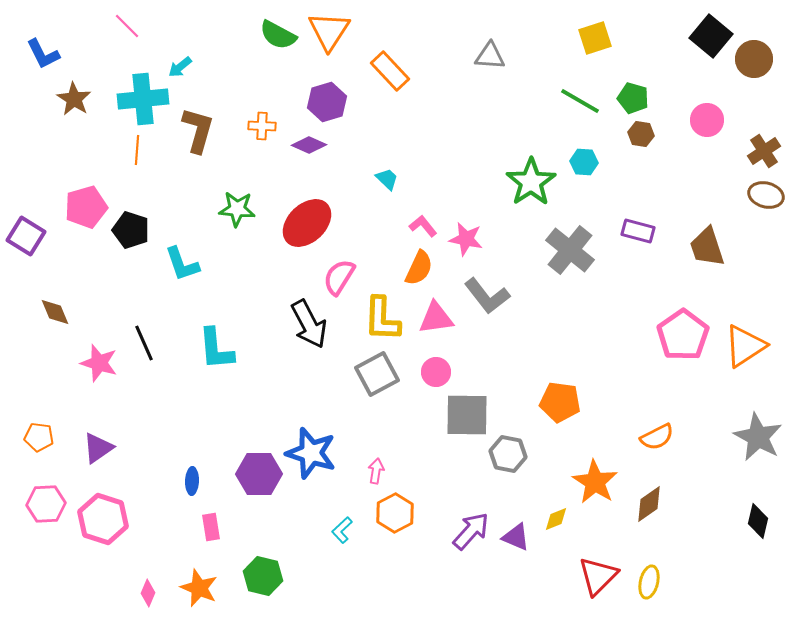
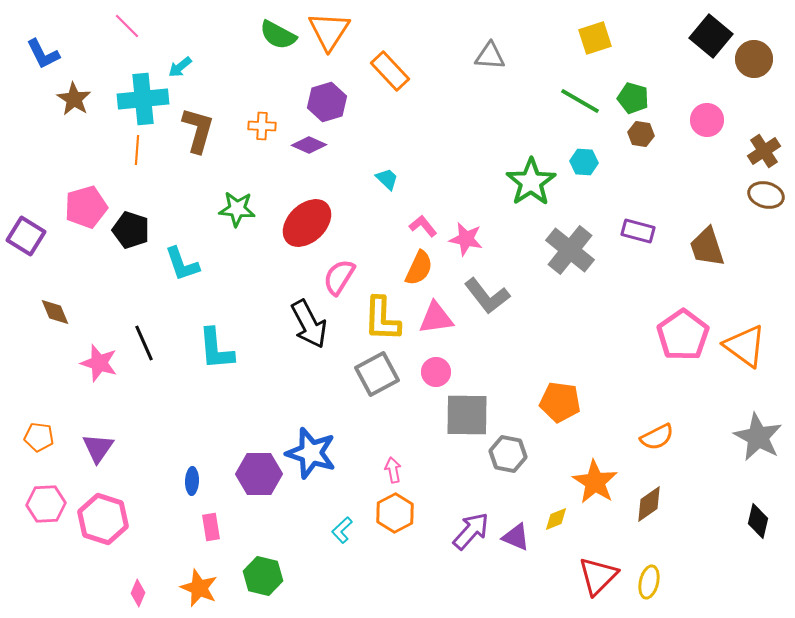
orange triangle at (745, 346): rotated 51 degrees counterclockwise
purple triangle at (98, 448): rotated 20 degrees counterclockwise
pink arrow at (376, 471): moved 17 px right, 1 px up; rotated 20 degrees counterclockwise
pink diamond at (148, 593): moved 10 px left
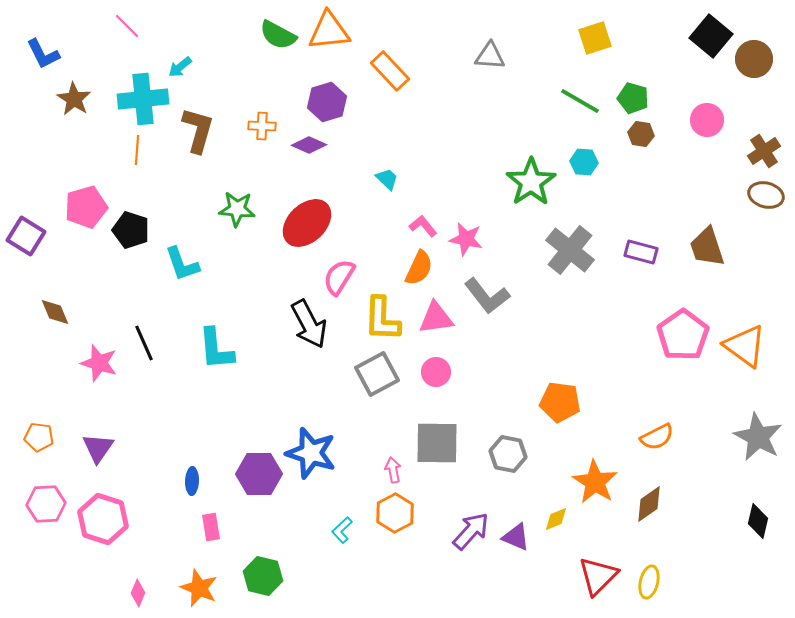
orange triangle at (329, 31): rotated 51 degrees clockwise
purple rectangle at (638, 231): moved 3 px right, 21 px down
gray square at (467, 415): moved 30 px left, 28 px down
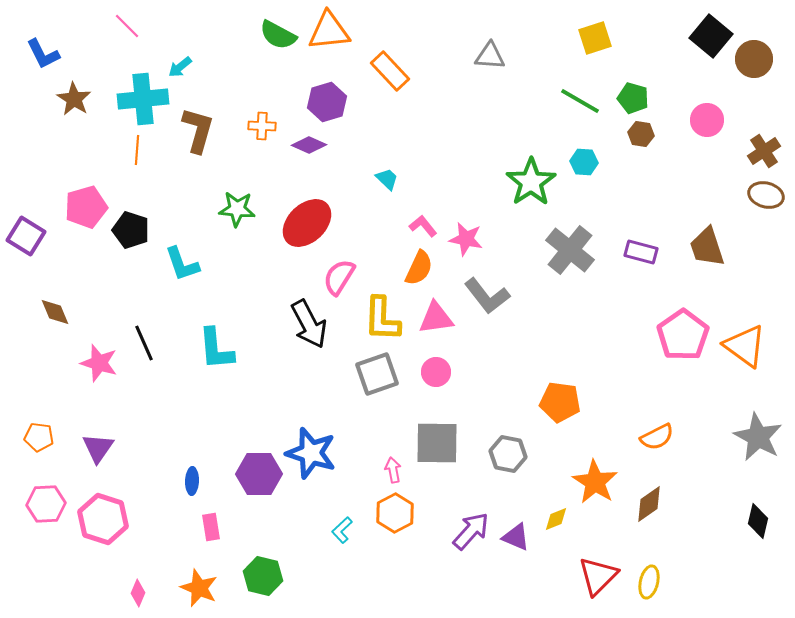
gray square at (377, 374): rotated 9 degrees clockwise
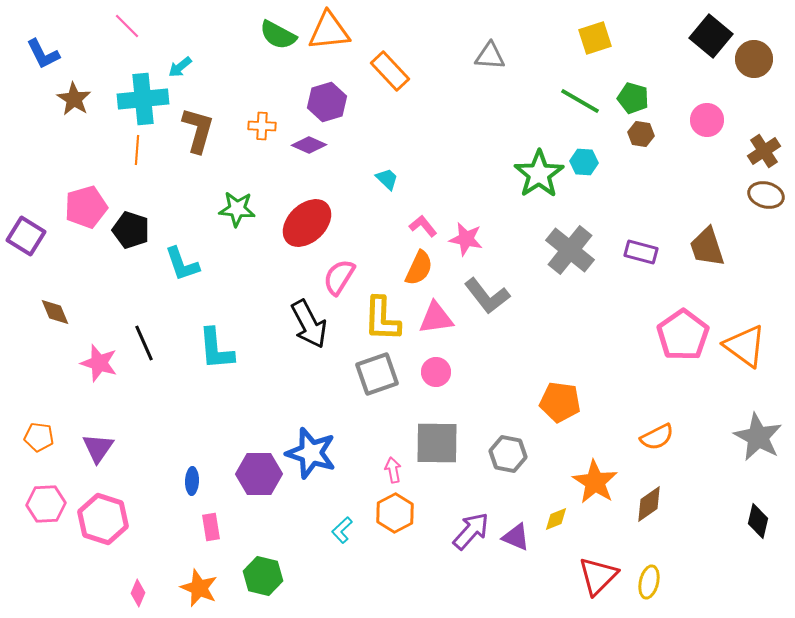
green star at (531, 182): moved 8 px right, 8 px up
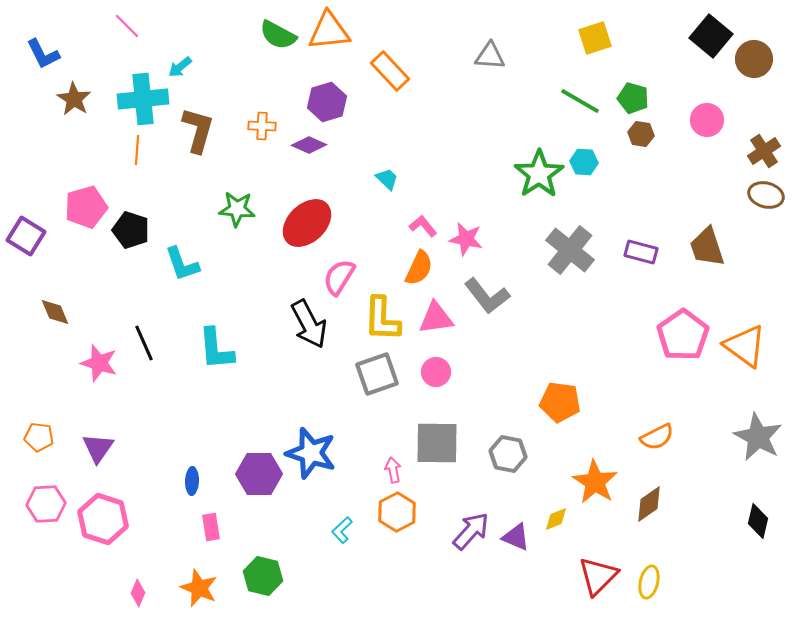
orange hexagon at (395, 513): moved 2 px right, 1 px up
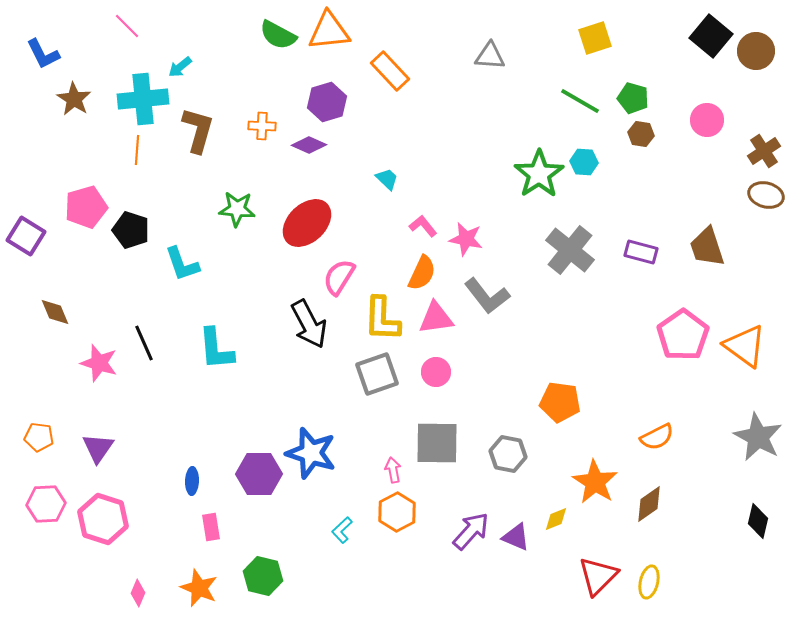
brown circle at (754, 59): moved 2 px right, 8 px up
orange semicircle at (419, 268): moved 3 px right, 5 px down
